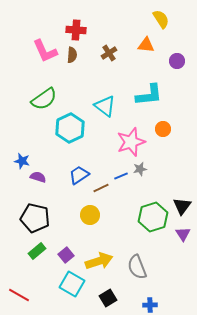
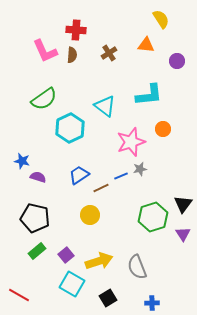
black triangle: moved 1 px right, 2 px up
blue cross: moved 2 px right, 2 px up
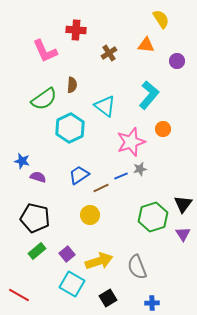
brown semicircle: moved 30 px down
cyan L-shape: rotated 44 degrees counterclockwise
purple square: moved 1 px right, 1 px up
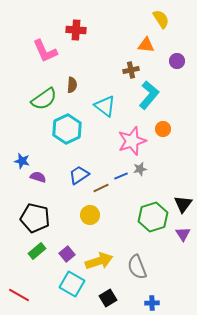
brown cross: moved 22 px right, 17 px down; rotated 21 degrees clockwise
cyan hexagon: moved 3 px left, 1 px down
pink star: moved 1 px right, 1 px up
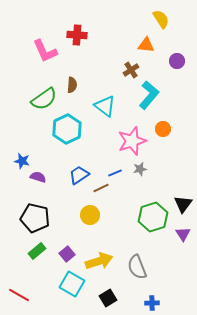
red cross: moved 1 px right, 5 px down
brown cross: rotated 21 degrees counterclockwise
blue line: moved 6 px left, 3 px up
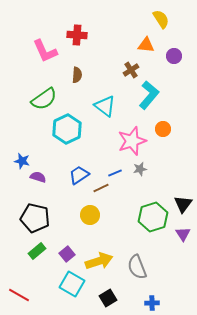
purple circle: moved 3 px left, 5 px up
brown semicircle: moved 5 px right, 10 px up
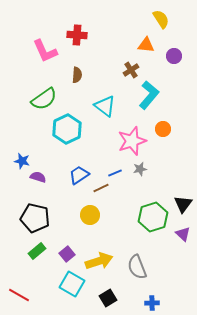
purple triangle: rotated 14 degrees counterclockwise
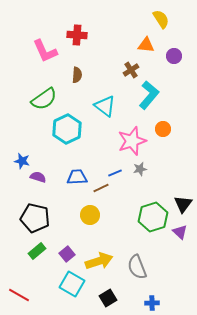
blue trapezoid: moved 2 px left, 2 px down; rotated 30 degrees clockwise
purple triangle: moved 3 px left, 2 px up
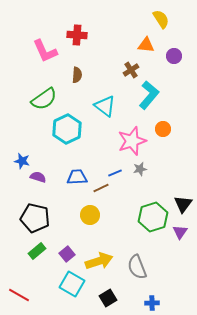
purple triangle: rotated 21 degrees clockwise
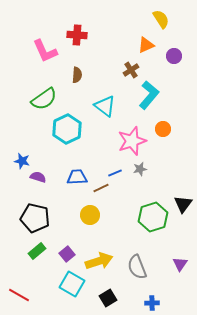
orange triangle: rotated 30 degrees counterclockwise
purple triangle: moved 32 px down
